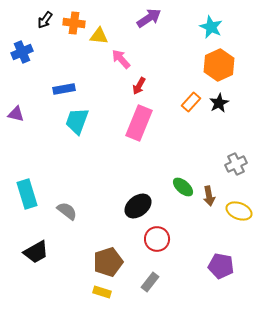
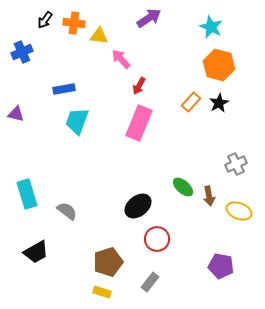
orange hexagon: rotated 20 degrees counterclockwise
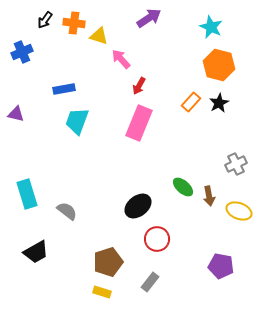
yellow triangle: rotated 12 degrees clockwise
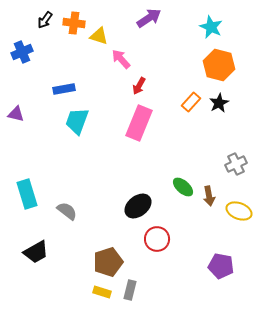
gray rectangle: moved 20 px left, 8 px down; rotated 24 degrees counterclockwise
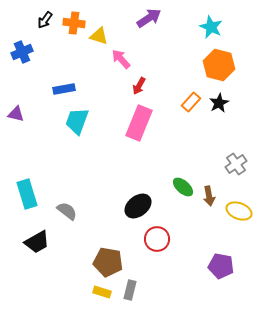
gray cross: rotated 10 degrees counterclockwise
black trapezoid: moved 1 px right, 10 px up
brown pentagon: rotated 28 degrees clockwise
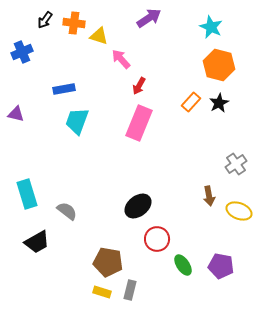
green ellipse: moved 78 px down; rotated 15 degrees clockwise
